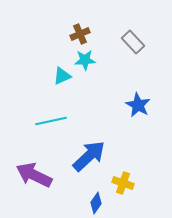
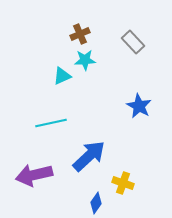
blue star: moved 1 px right, 1 px down
cyan line: moved 2 px down
purple arrow: rotated 39 degrees counterclockwise
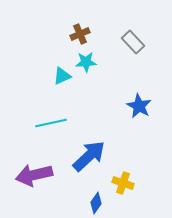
cyan star: moved 1 px right, 2 px down
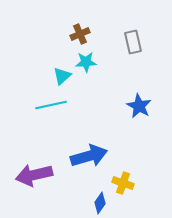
gray rectangle: rotated 30 degrees clockwise
cyan triangle: rotated 18 degrees counterclockwise
cyan line: moved 18 px up
blue arrow: rotated 27 degrees clockwise
blue diamond: moved 4 px right
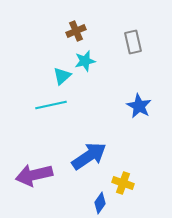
brown cross: moved 4 px left, 3 px up
cyan star: moved 1 px left, 1 px up; rotated 10 degrees counterclockwise
blue arrow: rotated 18 degrees counterclockwise
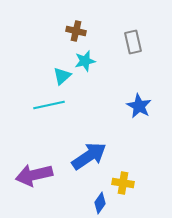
brown cross: rotated 36 degrees clockwise
cyan line: moved 2 px left
yellow cross: rotated 10 degrees counterclockwise
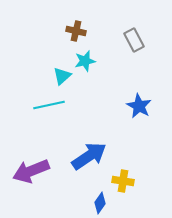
gray rectangle: moved 1 px right, 2 px up; rotated 15 degrees counterclockwise
purple arrow: moved 3 px left, 4 px up; rotated 9 degrees counterclockwise
yellow cross: moved 2 px up
